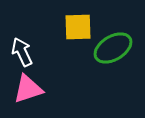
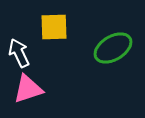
yellow square: moved 24 px left
white arrow: moved 3 px left, 1 px down
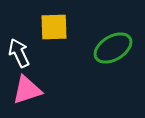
pink triangle: moved 1 px left, 1 px down
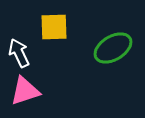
pink triangle: moved 2 px left, 1 px down
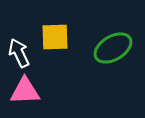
yellow square: moved 1 px right, 10 px down
pink triangle: rotated 16 degrees clockwise
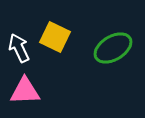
yellow square: rotated 28 degrees clockwise
white arrow: moved 5 px up
